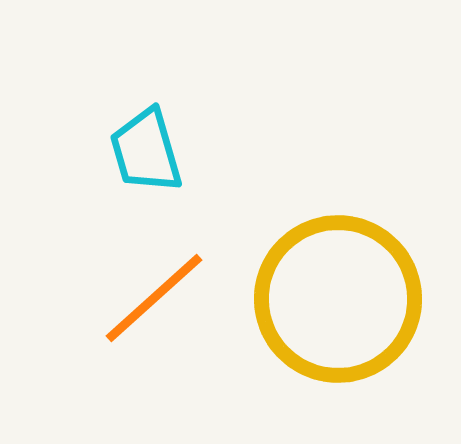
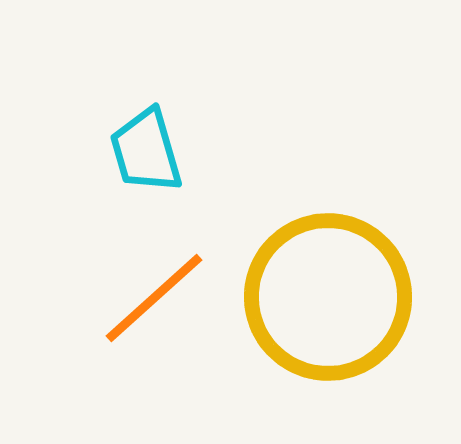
yellow circle: moved 10 px left, 2 px up
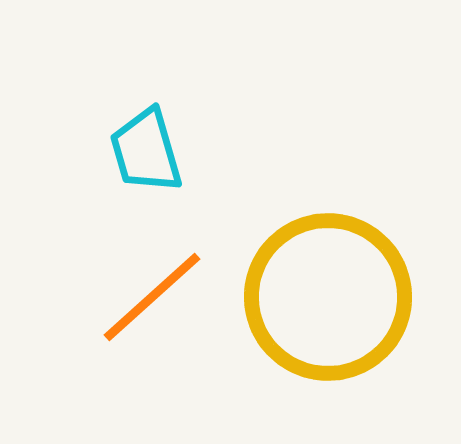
orange line: moved 2 px left, 1 px up
